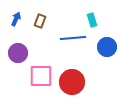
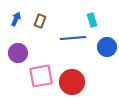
pink square: rotated 10 degrees counterclockwise
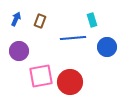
purple circle: moved 1 px right, 2 px up
red circle: moved 2 px left
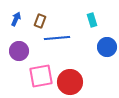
blue line: moved 16 px left
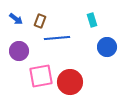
blue arrow: rotated 104 degrees clockwise
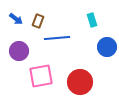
brown rectangle: moved 2 px left
red circle: moved 10 px right
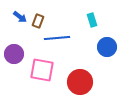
blue arrow: moved 4 px right, 2 px up
purple circle: moved 5 px left, 3 px down
pink square: moved 1 px right, 6 px up; rotated 20 degrees clockwise
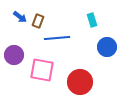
purple circle: moved 1 px down
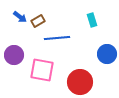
brown rectangle: rotated 40 degrees clockwise
blue circle: moved 7 px down
